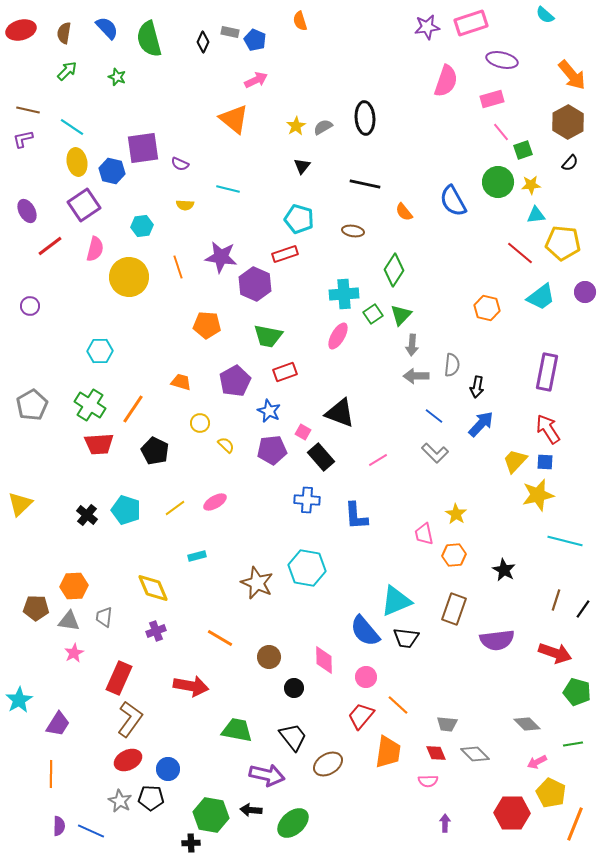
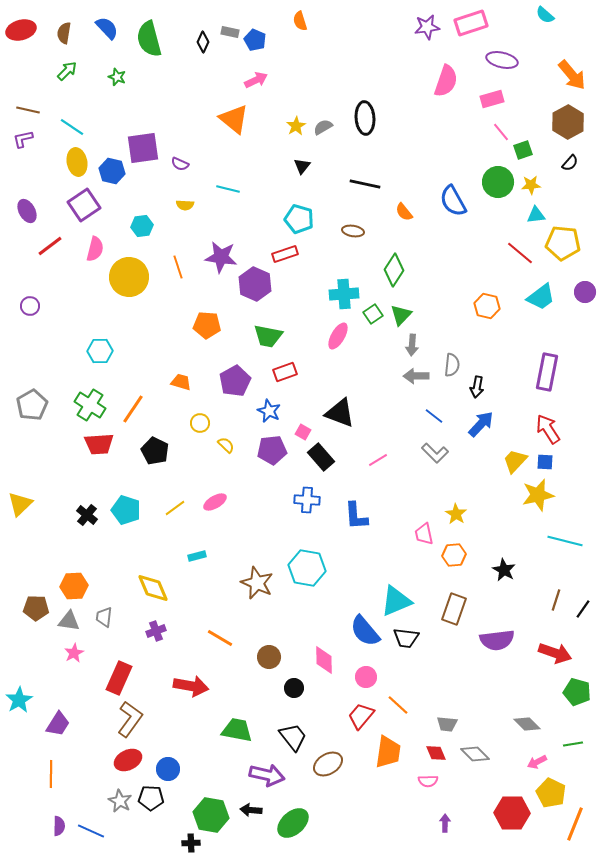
orange hexagon at (487, 308): moved 2 px up
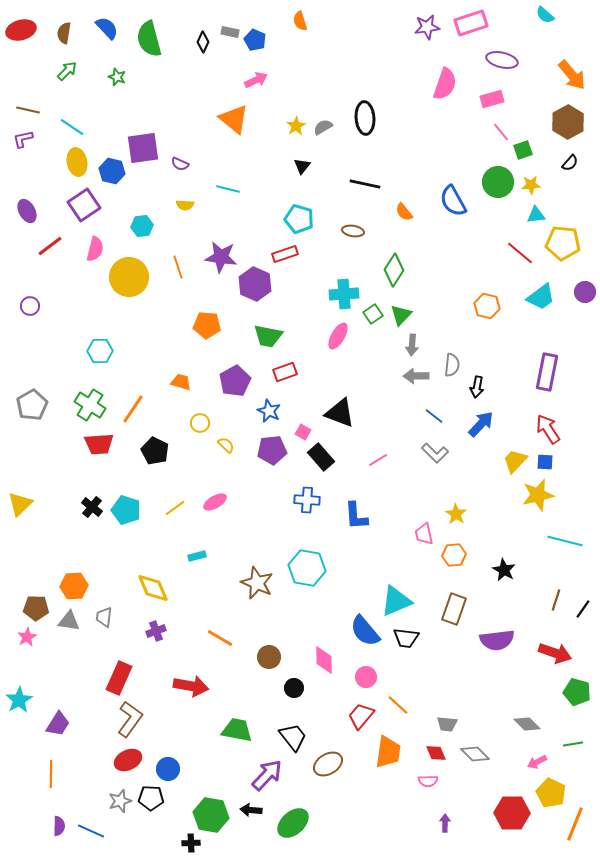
pink semicircle at (446, 81): moved 1 px left, 3 px down
black cross at (87, 515): moved 5 px right, 8 px up
pink star at (74, 653): moved 47 px left, 16 px up
purple arrow at (267, 775): rotated 60 degrees counterclockwise
gray star at (120, 801): rotated 25 degrees clockwise
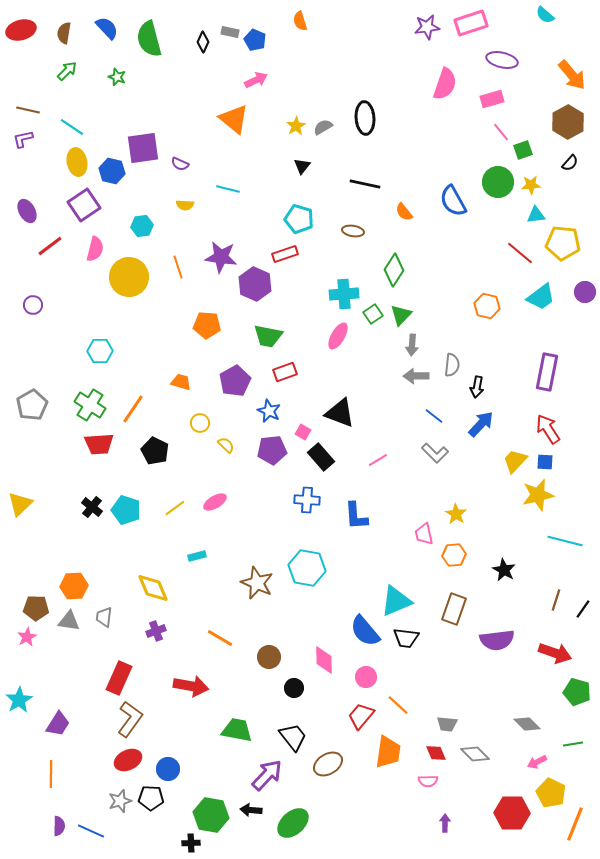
purple circle at (30, 306): moved 3 px right, 1 px up
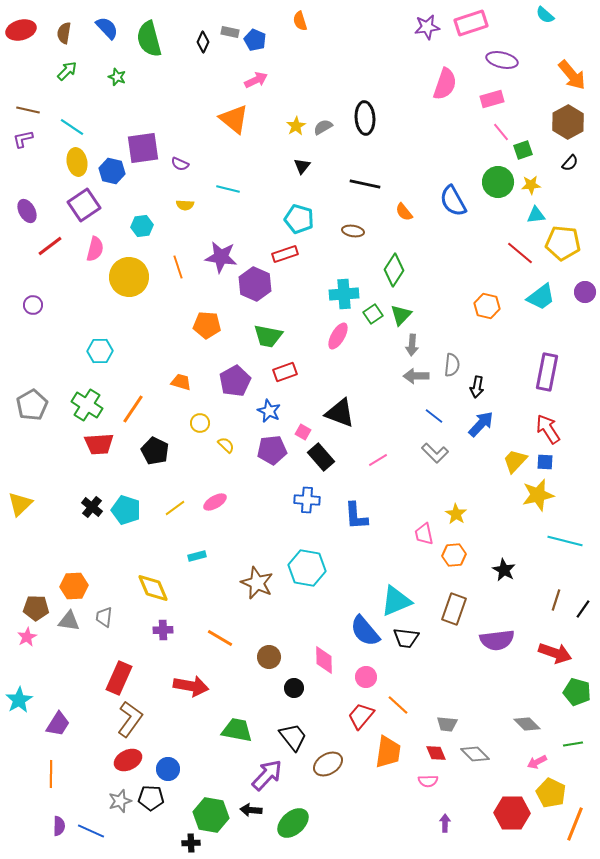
green cross at (90, 405): moved 3 px left
purple cross at (156, 631): moved 7 px right, 1 px up; rotated 18 degrees clockwise
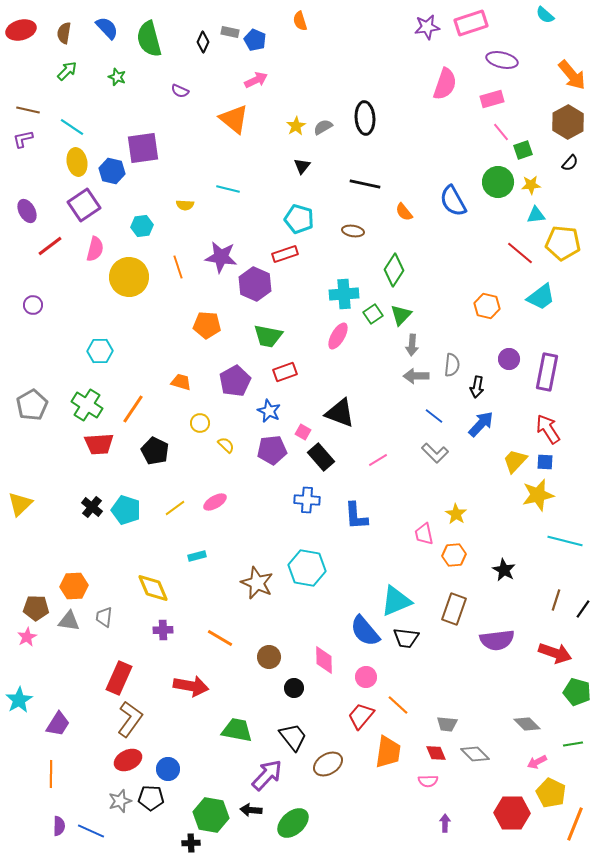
purple semicircle at (180, 164): moved 73 px up
purple circle at (585, 292): moved 76 px left, 67 px down
